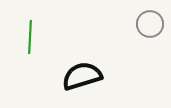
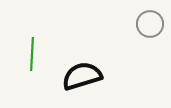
green line: moved 2 px right, 17 px down
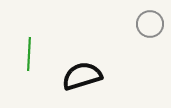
green line: moved 3 px left
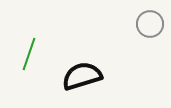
green line: rotated 16 degrees clockwise
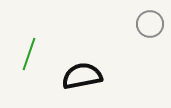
black semicircle: rotated 6 degrees clockwise
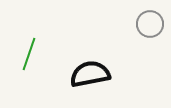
black semicircle: moved 8 px right, 2 px up
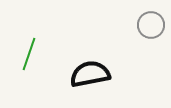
gray circle: moved 1 px right, 1 px down
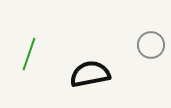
gray circle: moved 20 px down
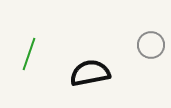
black semicircle: moved 1 px up
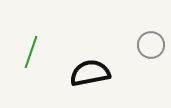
green line: moved 2 px right, 2 px up
